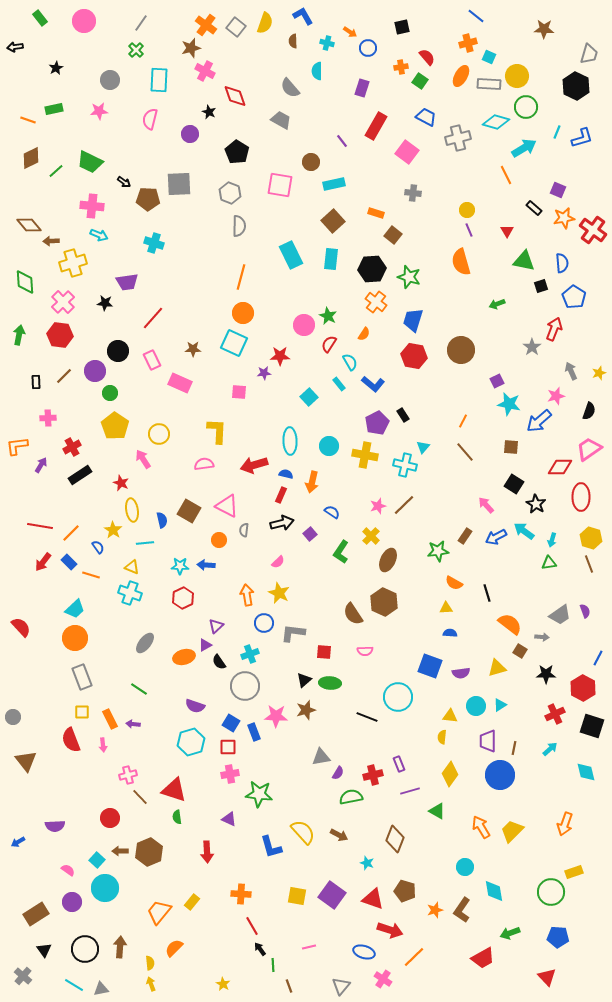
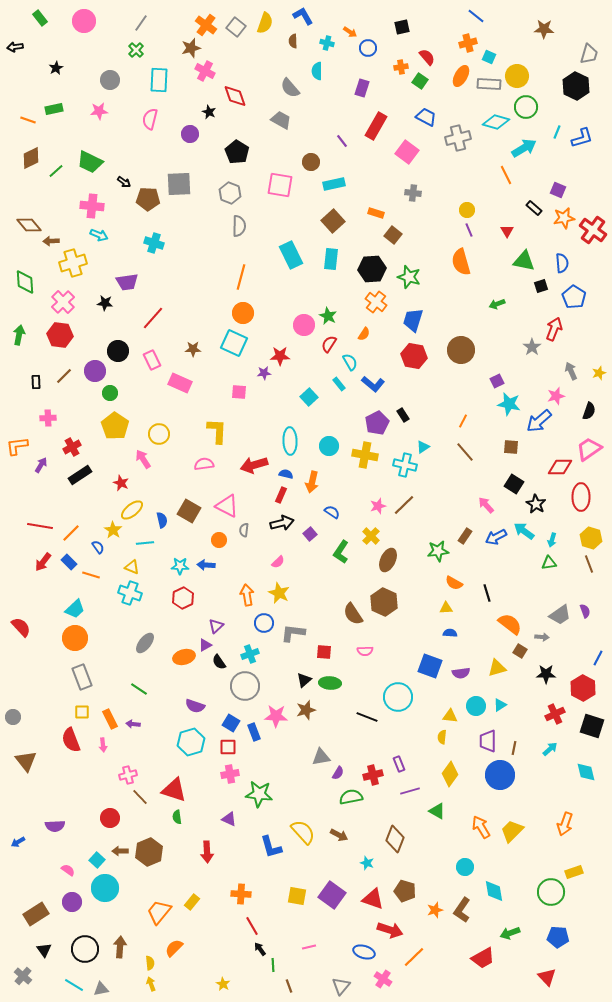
cyan triangle at (423, 447): rotated 16 degrees clockwise
yellow ellipse at (132, 510): rotated 60 degrees clockwise
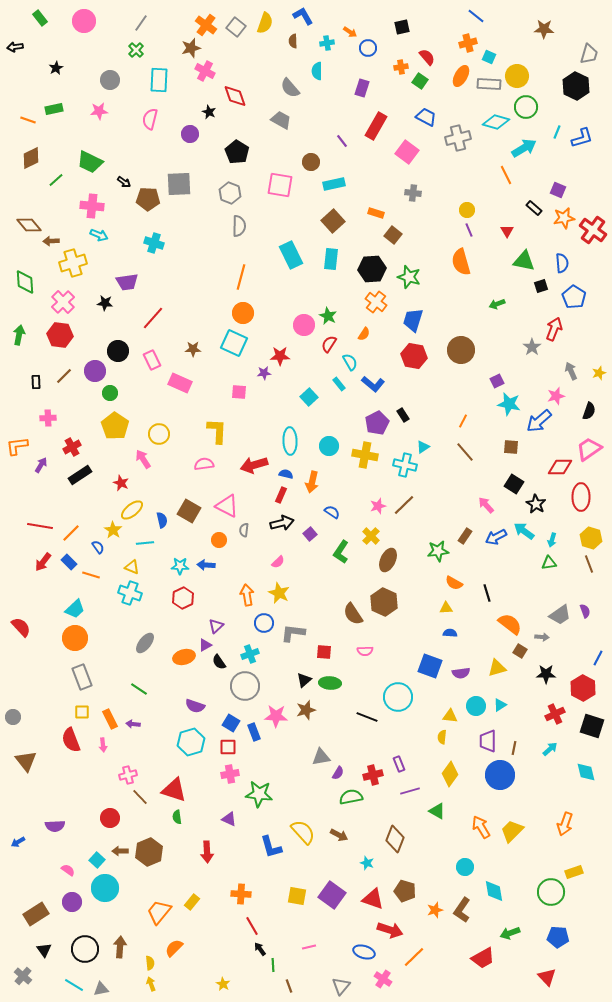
cyan cross at (327, 43): rotated 24 degrees counterclockwise
green line at (56, 171): moved 9 px down
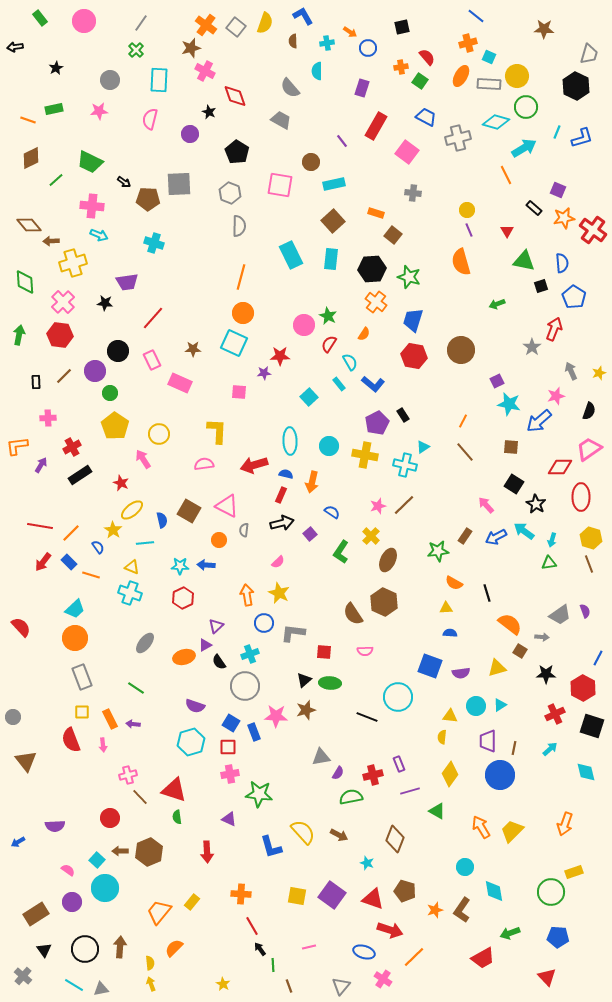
green line at (139, 689): moved 3 px left, 1 px up
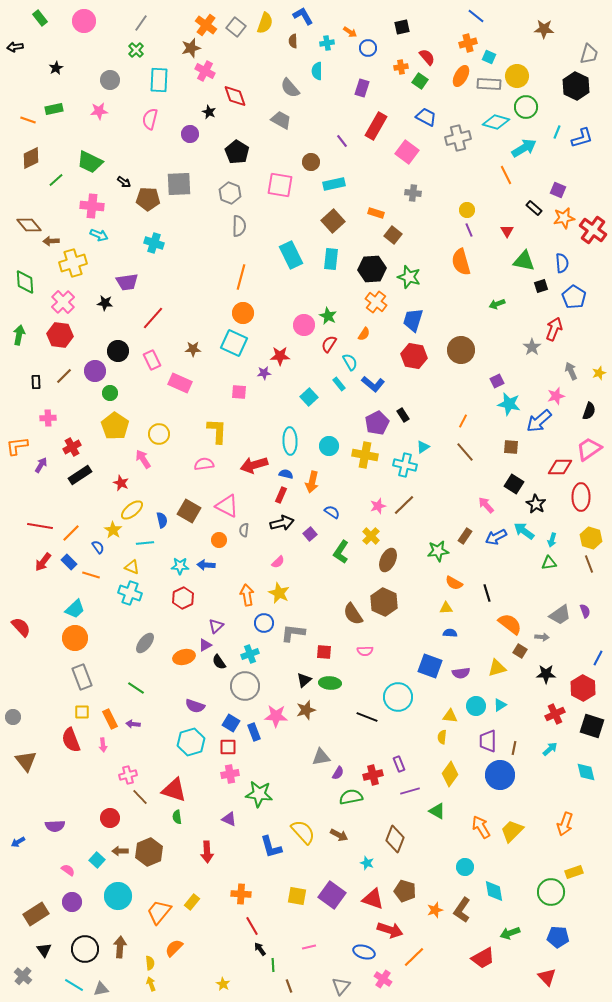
cyan circle at (105, 888): moved 13 px right, 8 px down
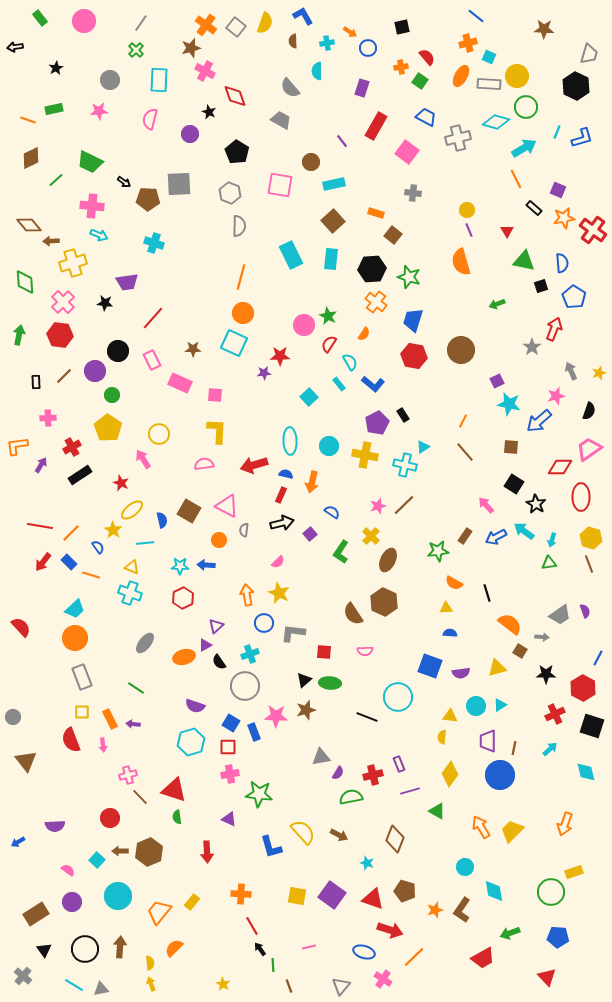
orange line at (506, 175): moved 10 px right, 4 px down
pink square at (239, 392): moved 24 px left, 3 px down
green circle at (110, 393): moved 2 px right, 2 px down
yellow pentagon at (115, 426): moved 7 px left, 2 px down
